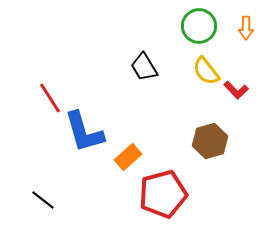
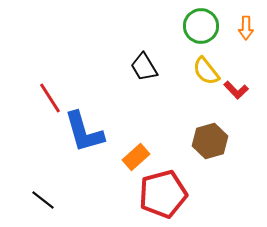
green circle: moved 2 px right
orange rectangle: moved 8 px right
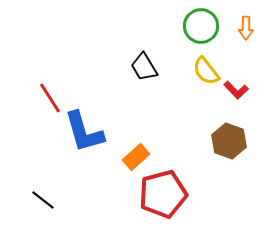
brown hexagon: moved 19 px right; rotated 24 degrees counterclockwise
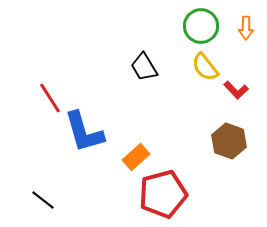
yellow semicircle: moved 1 px left, 4 px up
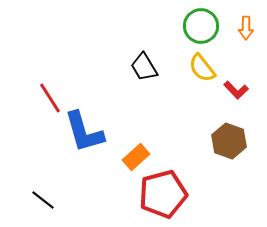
yellow semicircle: moved 3 px left, 1 px down
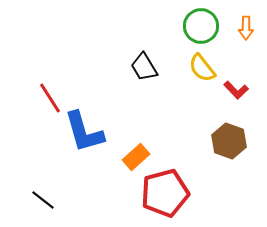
red pentagon: moved 2 px right, 1 px up
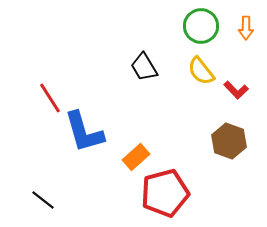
yellow semicircle: moved 1 px left, 3 px down
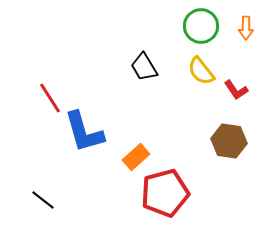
red L-shape: rotated 10 degrees clockwise
brown hexagon: rotated 12 degrees counterclockwise
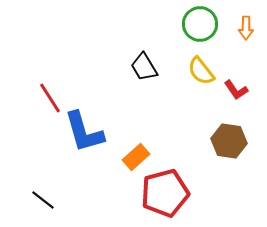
green circle: moved 1 px left, 2 px up
